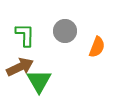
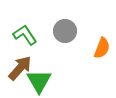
green L-shape: rotated 35 degrees counterclockwise
orange semicircle: moved 5 px right, 1 px down
brown arrow: moved 1 px down; rotated 24 degrees counterclockwise
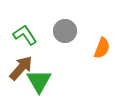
brown arrow: moved 1 px right
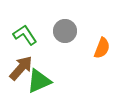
green triangle: rotated 36 degrees clockwise
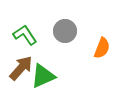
green triangle: moved 4 px right, 5 px up
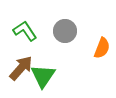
green L-shape: moved 4 px up
green triangle: rotated 32 degrees counterclockwise
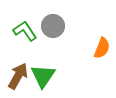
gray circle: moved 12 px left, 5 px up
brown arrow: moved 3 px left, 8 px down; rotated 12 degrees counterclockwise
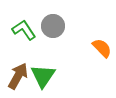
green L-shape: moved 1 px left, 1 px up
orange semicircle: rotated 65 degrees counterclockwise
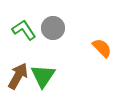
gray circle: moved 2 px down
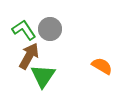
gray circle: moved 3 px left, 1 px down
orange semicircle: moved 18 px down; rotated 15 degrees counterclockwise
brown arrow: moved 11 px right, 20 px up
